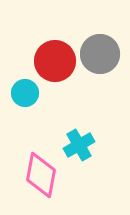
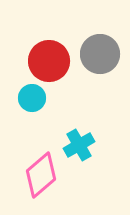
red circle: moved 6 px left
cyan circle: moved 7 px right, 5 px down
pink diamond: rotated 39 degrees clockwise
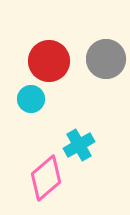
gray circle: moved 6 px right, 5 px down
cyan circle: moved 1 px left, 1 px down
pink diamond: moved 5 px right, 3 px down
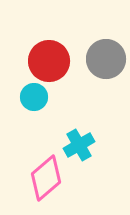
cyan circle: moved 3 px right, 2 px up
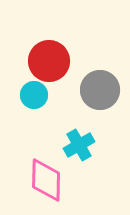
gray circle: moved 6 px left, 31 px down
cyan circle: moved 2 px up
pink diamond: moved 2 px down; rotated 48 degrees counterclockwise
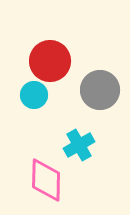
red circle: moved 1 px right
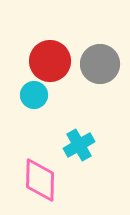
gray circle: moved 26 px up
pink diamond: moved 6 px left
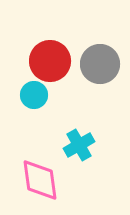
pink diamond: rotated 9 degrees counterclockwise
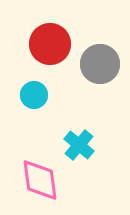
red circle: moved 17 px up
cyan cross: rotated 20 degrees counterclockwise
